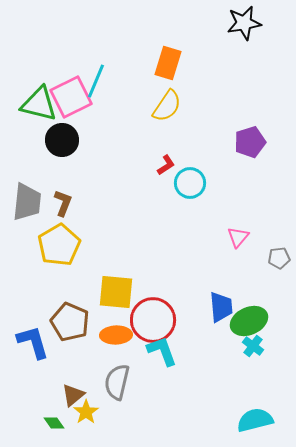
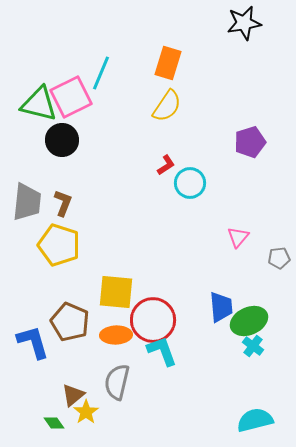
cyan line: moved 5 px right, 8 px up
yellow pentagon: rotated 24 degrees counterclockwise
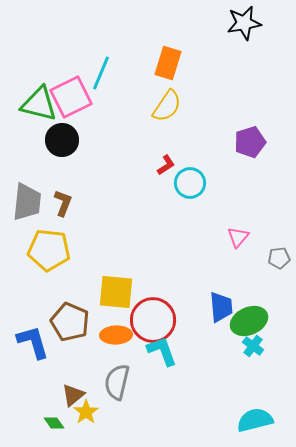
yellow pentagon: moved 10 px left, 5 px down; rotated 12 degrees counterclockwise
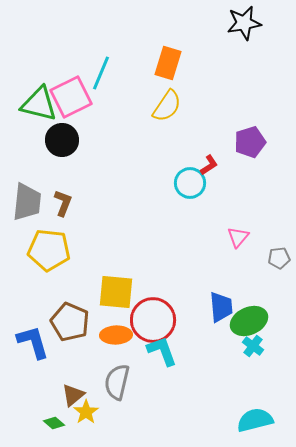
red L-shape: moved 43 px right
green diamond: rotated 15 degrees counterclockwise
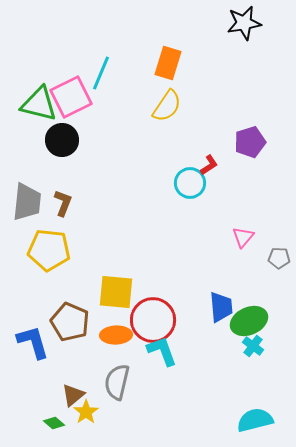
pink triangle: moved 5 px right
gray pentagon: rotated 10 degrees clockwise
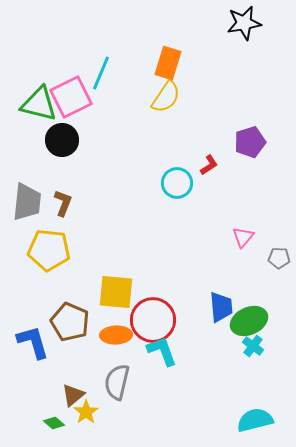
yellow semicircle: moved 1 px left, 9 px up
cyan circle: moved 13 px left
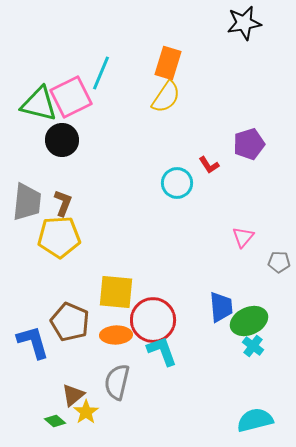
purple pentagon: moved 1 px left, 2 px down
red L-shape: rotated 90 degrees clockwise
yellow pentagon: moved 10 px right, 13 px up; rotated 9 degrees counterclockwise
gray pentagon: moved 4 px down
green diamond: moved 1 px right, 2 px up
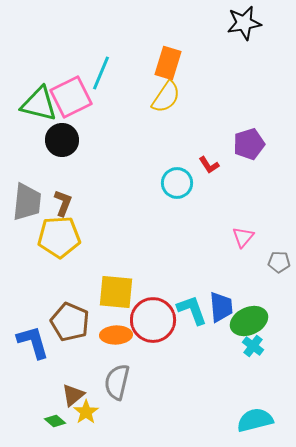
cyan L-shape: moved 30 px right, 41 px up
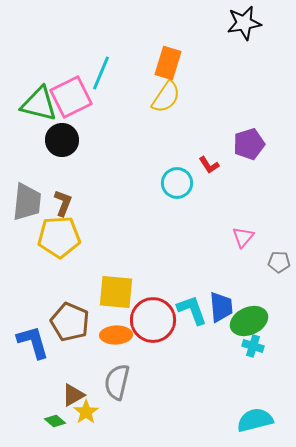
cyan cross: rotated 20 degrees counterclockwise
brown triangle: rotated 10 degrees clockwise
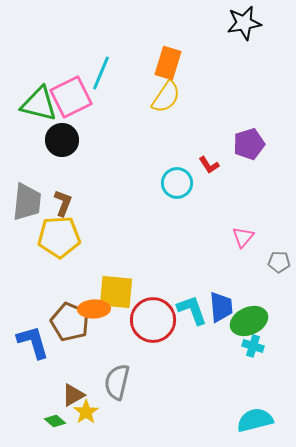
orange ellipse: moved 22 px left, 26 px up
